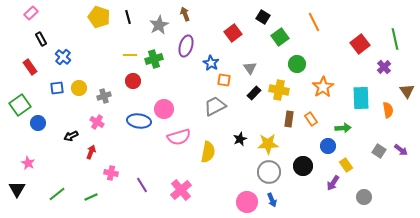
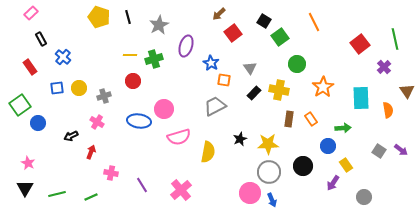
brown arrow at (185, 14): moved 34 px right; rotated 112 degrees counterclockwise
black square at (263, 17): moved 1 px right, 4 px down
black triangle at (17, 189): moved 8 px right, 1 px up
green line at (57, 194): rotated 24 degrees clockwise
pink circle at (247, 202): moved 3 px right, 9 px up
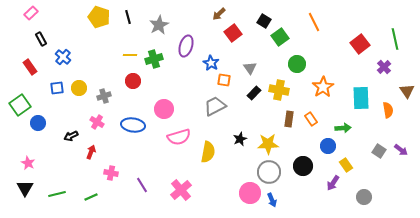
blue ellipse at (139, 121): moved 6 px left, 4 px down
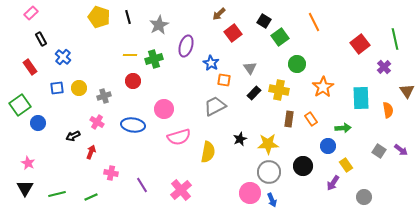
black arrow at (71, 136): moved 2 px right
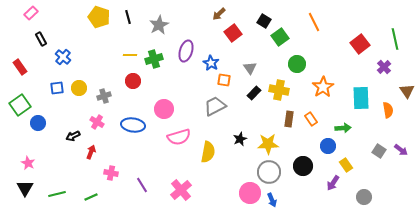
purple ellipse at (186, 46): moved 5 px down
red rectangle at (30, 67): moved 10 px left
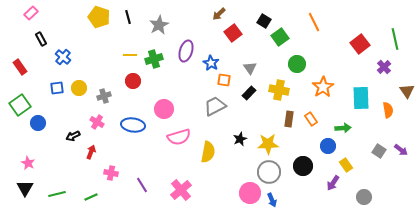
black rectangle at (254, 93): moved 5 px left
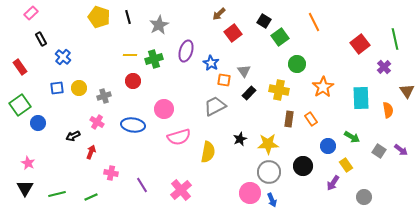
gray triangle at (250, 68): moved 6 px left, 3 px down
green arrow at (343, 128): moved 9 px right, 9 px down; rotated 35 degrees clockwise
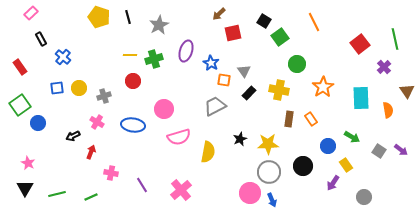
red square at (233, 33): rotated 24 degrees clockwise
